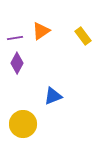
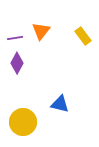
orange triangle: rotated 18 degrees counterclockwise
blue triangle: moved 7 px right, 8 px down; rotated 36 degrees clockwise
yellow circle: moved 2 px up
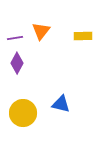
yellow rectangle: rotated 54 degrees counterclockwise
blue triangle: moved 1 px right
yellow circle: moved 9 px up
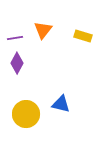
orange triangle: moved 2 px right, 1 px up
yellow rectangle: rotated 18 degrees clockwise
yellow circle: moved 3 px right, 1 px down
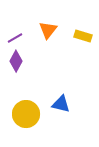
orange triangle: moved 5 px right
purple line: rotated 21 degrees counterclockwise
purple diamond: moved 1 px left, 2 px up
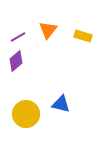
purple line: moved 3 px right, 1 px up
purple diamond: rotated 20 degrees clockwise
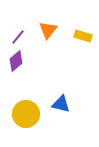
purple line: rotated 21 degrees counterclockwise
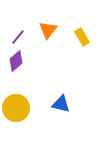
yellow rectangle: moved 1 px left, 1 px down; rotated 42 degrees clockwise
yellow circle: moved 10 px left, 6 px up
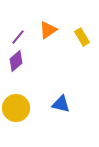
orange triangle: rotated 18 degrees clockwise
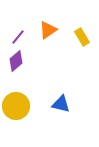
yellow circle: moved 2 px up
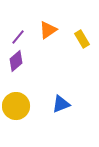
yellow rectangle: moved 2 px down
blue triangle: rotated 36 degrees counterclockwise
